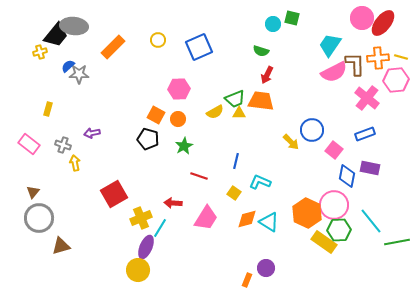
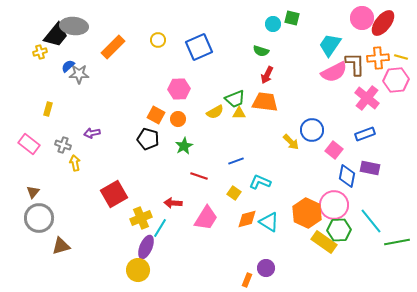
orange trapezoid at (261, 101): moved 4 px right, 1 px down
blue line at (236, 161): rotated 56 degrees clockwise
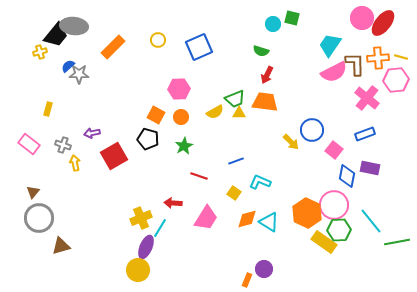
orange circle at (178, 119): moved 3 px right, 2 px up
red square at (114, 194): moved 38 px up
purple circle at (266, 268): moved 2 px left, 1 px down
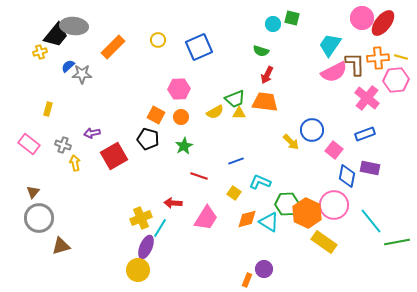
gray star at (79, 74): moved 3 px right
green hexagon at (339, 230): moved 52 px left, 26 px up
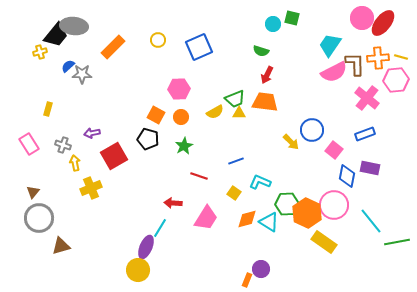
pink rectangle at (29, 144): rotated 20 degrees clockwise
yellow cross at (141, 218): moved 50 px left, 30 px up
purple circle at (264, 269): moved 3 px left
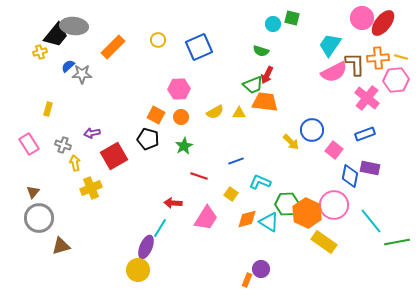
green trapezoid at (235, 99): moved 18 px right, 14 px up
blue diamond at (347, 176): moved 3 px right
yellow square at (234, 193): moved 3 px left, 1 px down
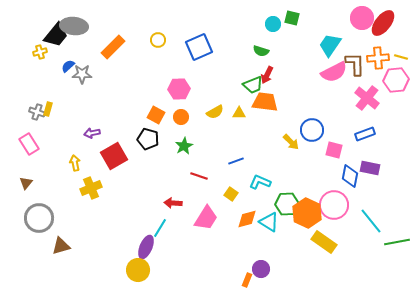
gray cross at (63, 145): moved 26 px left, 33 px up
pink square at (334, 150): rotated 24 degrees counterclockwise
brown triangle at (33, 192): moved 7 px left, 9 px up
